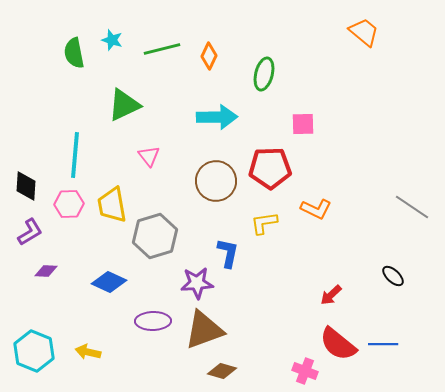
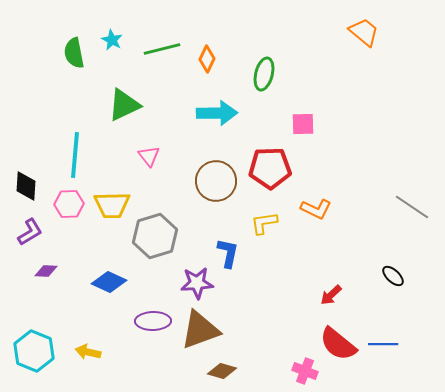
cyan star: rotated 10 degrees clockwise
orange diamond: moved 2 px left, 3 px down
cyan arrow: moved 4 px up
yellow trapezoid: rotated 81 degrees counterclockwise
brown triangle: moved 4 px left
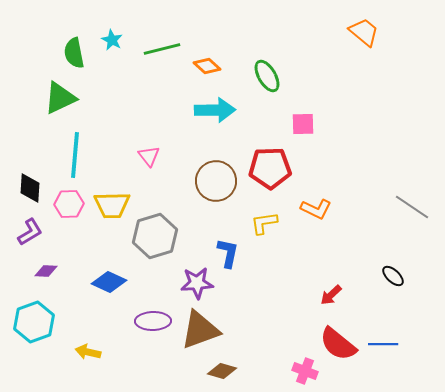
orange diamond: moved 7 px down; rotated 72 degrees counterclockwise
green ellipse: moved 3 px right, 2 px down; rotated 44 degrees counterclockwise
green triangle: moved 64 px left, 7 px up
cyan arrow: moved 2 px left, 3 px up
black diamond: moved 4 px right, 2 px down
cyan hexagon: moved 29 px up; rotated 18 degrees clockwise
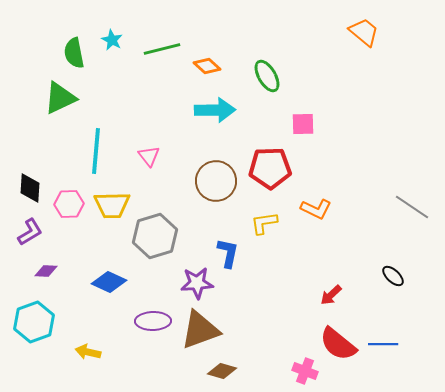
cyan line: moved 21 px right, 4 px up
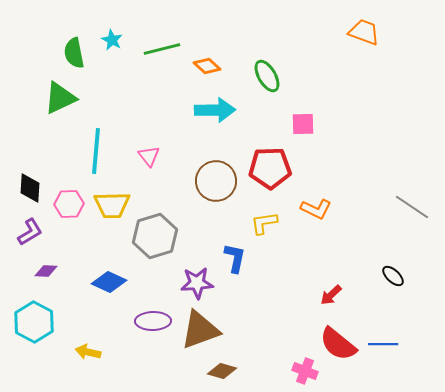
orange trapezoid: rotated 20 degrees counterclockwise
blue L-shape: moved 7 px right, 5 px down
cyan hexagon: rotated 12 degrees counterclockwise
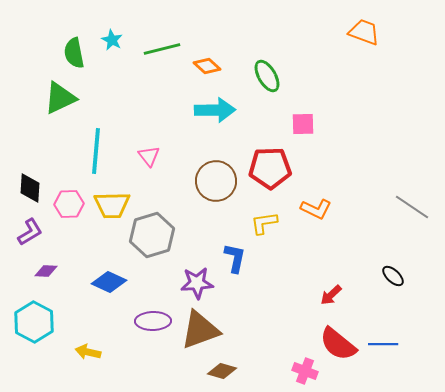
gray hexagon: moved 3 px left, 1 px up
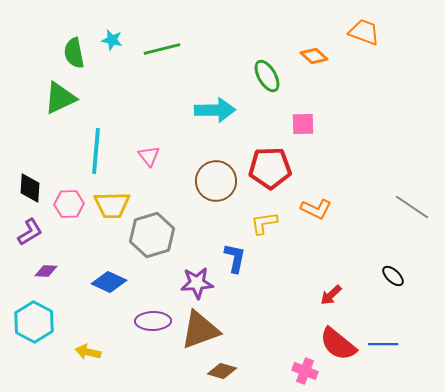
cyan star: rotated 15 degrees counterclockwise
orange diamond: moved 107 px right, 10 px up
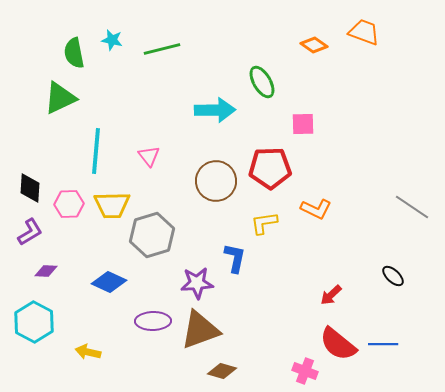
orange diamond: moved 11 px up; rotated 8 degrees counterclockwise
green ellipse: moved 5 px left, 6 px down
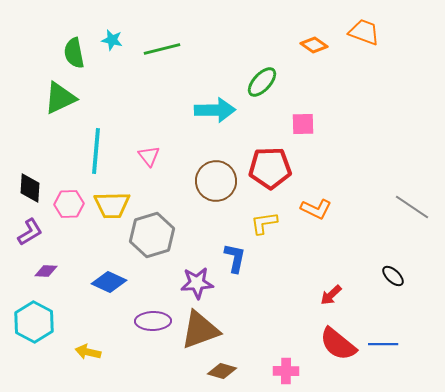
green ellipse: rotated 72 degrees clockwise
pink cross: moved 19 px left; rotated 20 degrees counterclockwise
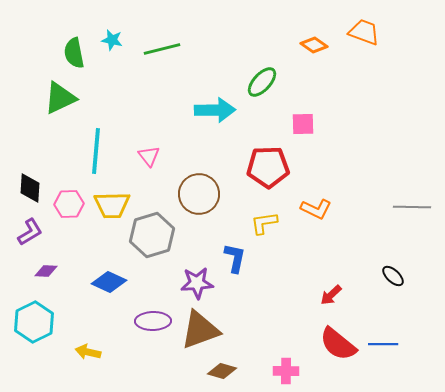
red pentagon: moved 2 px left, 1 px up
brown circle: moved 17 px left, 13 px down
gray line: rotated 33 degrees counterclockwise
cyan hexagon: rotated 6 degrees clockwise
